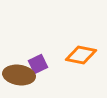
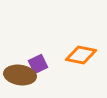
brown ellipse: moved 1 px right
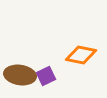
purple square: moved 8 px right, 12 px down
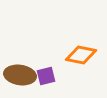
purple square: rotated 12 degrees clockwise
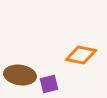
purple square: moved 3 px right, 8 px down
